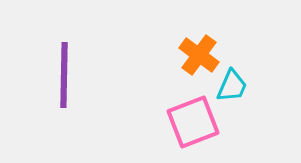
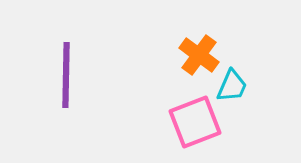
purple line: moved 2 px right
pink square: moved 2 px right
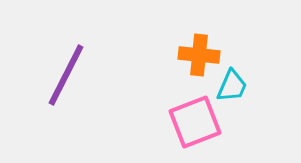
orange cross: rotated 30 degrees counterclockwise
purple line: rotated 26 degrees clockwise
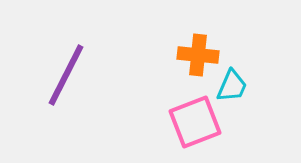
orange cross: moved 1 px left
